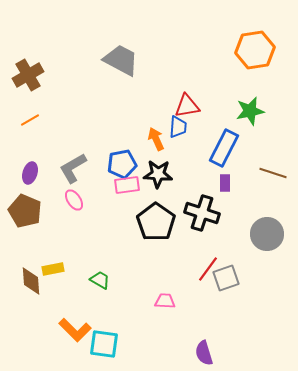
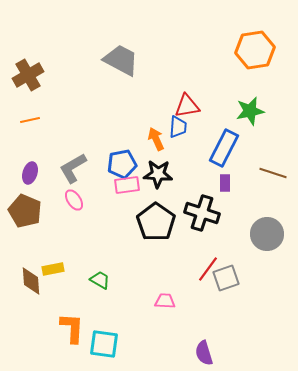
orange line: rotated 18 degrees clockwise
orange L-shape: moved 3 px left, 2 px up; rotated 132 degrees counterclockwise
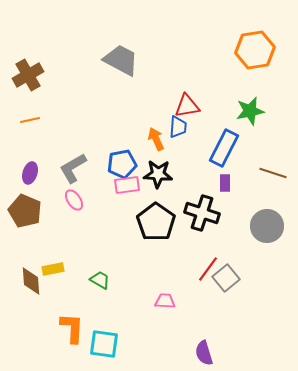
gray circle: moved 8 px up
gray square: rotated 20 degrees counterclockwise
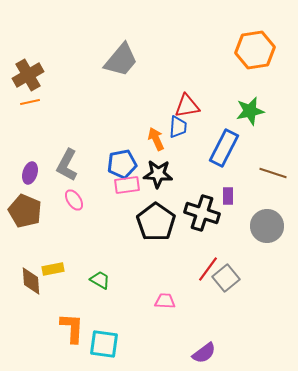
gray trapezoid: rotated 102 degrees clockwise
orange line: moved 18 px up
gray L-shape: moved 6 px left, 3 px up; rotated 32 degrees counterclockwise
purple rectangle: moved 3 px right, 13 px down
purple semicircle: rotated 110 degrees counterclockwise
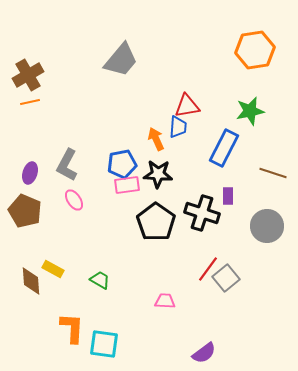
yellow rectangle: rotated 40 degrees clockwise
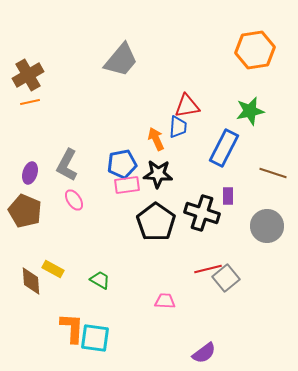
red line: rotated 40 degrees clockwise
cyan square: moved 9 px left, 6 px up
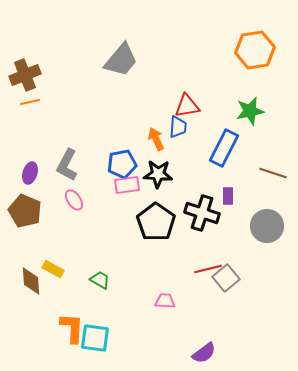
brown cross: moved 3 px left; rotated 8 degrees clockwise
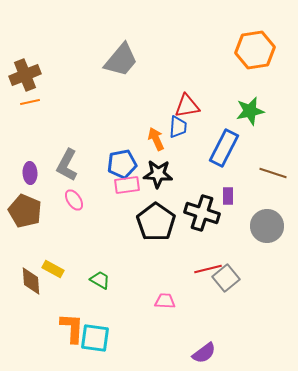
purple ellipse: rotated 20 degrees counterclockwise
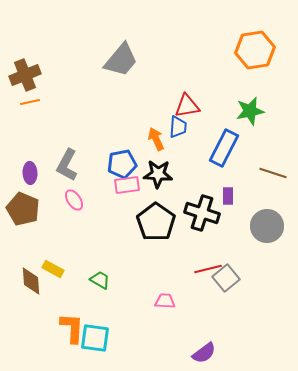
brown pentagon: moved 2 px left, 2 px up
